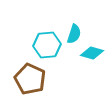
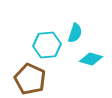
cyan semicircle: moved 1 px right, 1 px up
cyan diamond: moved 1 px left, 6 px down
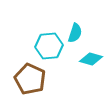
cyan hexagon: moved 2 px right, 1 px down
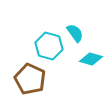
cyan semicircle: rotated 54 degrees counterclockwise
cyan hexagon: rotated 20 degrees clockwise
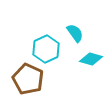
cyan hexagon: moved 3 px left, 3 px down; rotated 20 degrees clockwise
brown pentagon: moved 2 px left
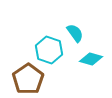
cyan hexagon: moved 3 px right, 1 px down; rotated 16 degrees counterclockwise
brown pentagon: rotated 12 degrees clockwise
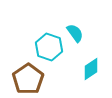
cyan hexagon: moved 3 px up
cyan diamond: moved 10 px down; rotated 50 degrees counterclockwise
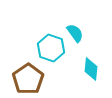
cyan hexagon: moved 2 px right, 1 px down
cyan diamond: rotated 50 degrees counterclockwise
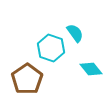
cyan diamond: rotated 45 degrees counterclockwise
brown pentagon: moved 1 px left
